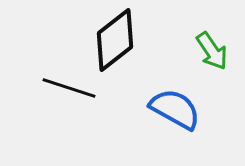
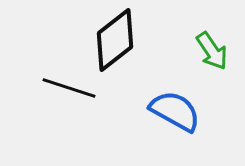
blue semicircle: moved 2 px down
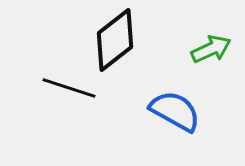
green arrow: moved 1 px left, 2 px up; rotated 81 degrees counterclockwise
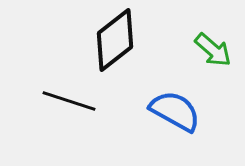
green arrow: moved 2 px right, 1 px down; rotated 66 degrees clockwise
black line: moved 13 px down
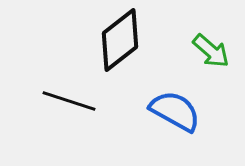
black diamond: moved 5 px right
green arrow: moved 2 px left, 1 px down
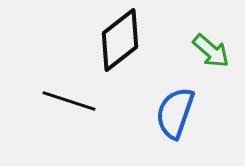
blue semicircle: moved 2 px down; rotated 100 degrees counterclockwise
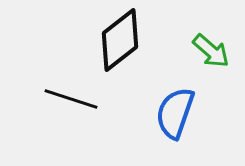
black line: moved 2 px right, 2 px up
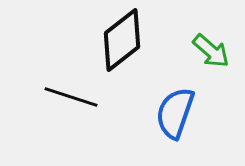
black diamond: moved 2 px right
black line: moved 2 px up
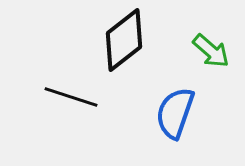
black diamond: moved 2 px right
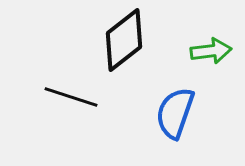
green arrow: rotated 48 degrees counterclockwise
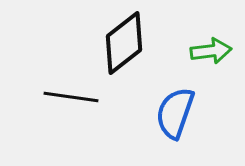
black diamond: moved 3 px down
black line: rotated 10 degrees counterclockwise
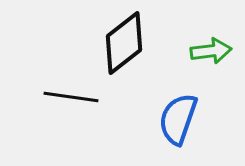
blue semicircle: moved 3 px right, 6 px down
